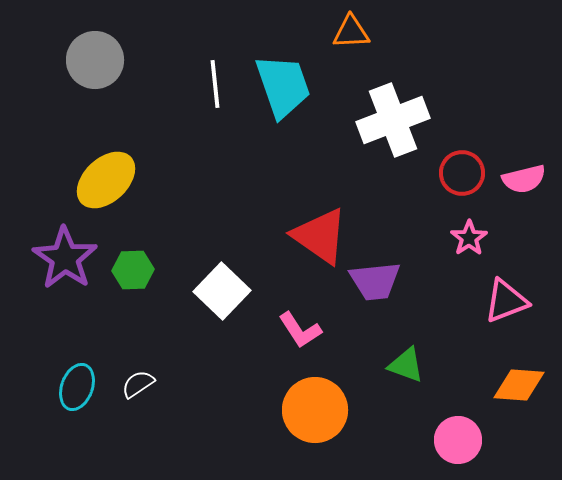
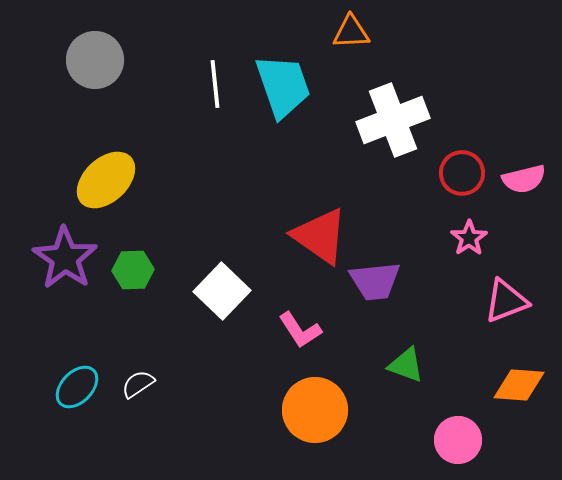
cyan ellipse: rotated 24 degrees clockwise
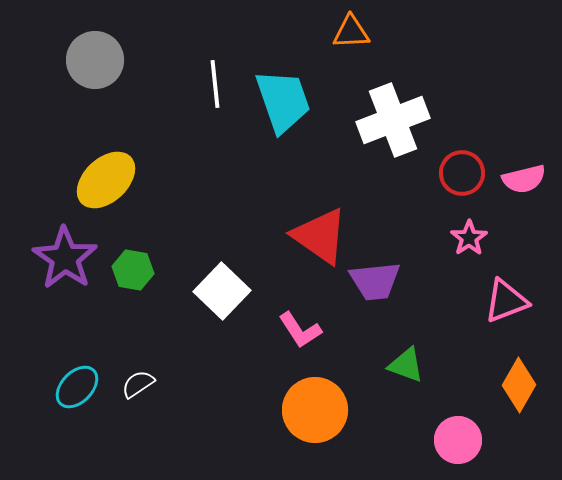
cyan trapezoid: moved 15 px down
green hexagon: rotated 12 degrees clockwise
orange diamond: rotated 64 degrees counterclockwise
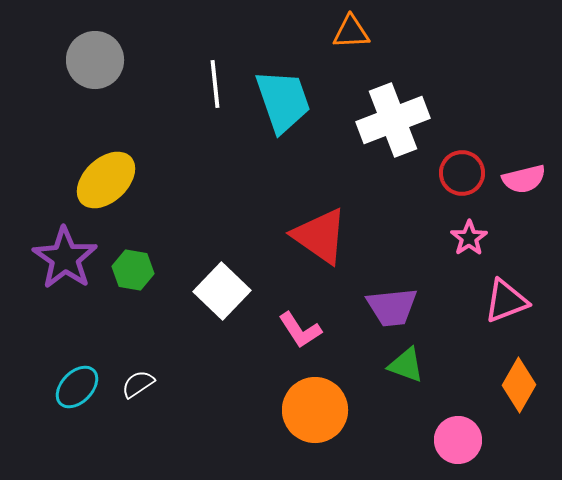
purple trapezoid: moved 17 px right, 26 px down
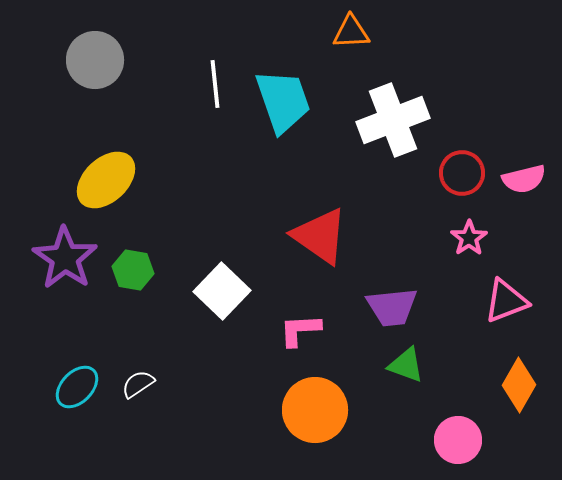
pink L-shape: rotated 120 degrees clockwise
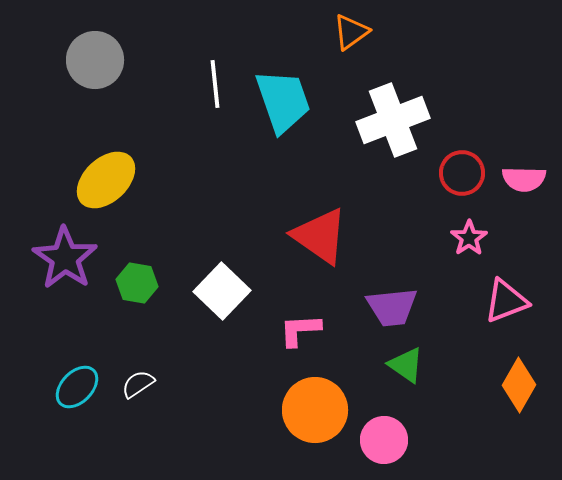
orange triangle: rotated 33 degrees counterclockwise
pink semicircle: rotated 15 degrees clockwise
green hexagon: moved 4 px right, 13 px down
green triangle: rotated 15 degrees clockwise
pink circle: moved 74 px left
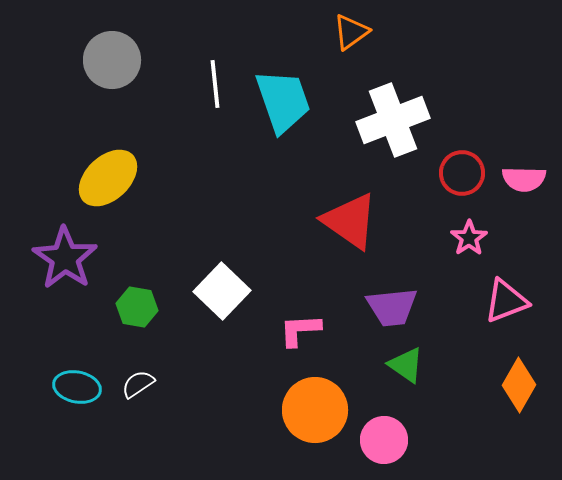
gray circle: moved 17 px right
yellow ellipse: moved 2 px right, 2 px up
red triangle: moved 30 px right, 15 px up
green hexagon: moved 24 px down
cyan ellipse: rotated 57 degrees clockwise
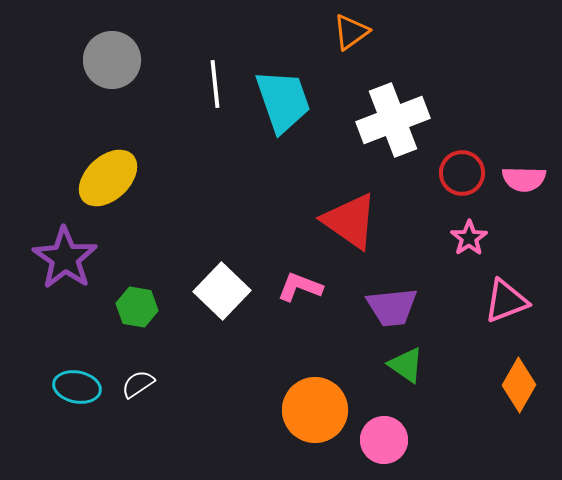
pink L-shape: moved 43 px up; rotated 24 degrees clockwise
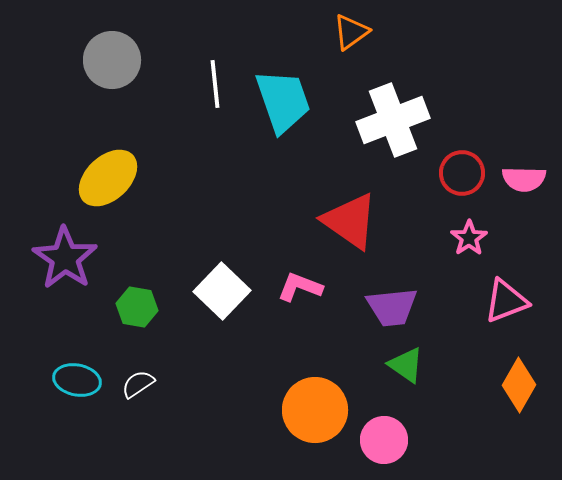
cyan ellipse: moved 7 px up
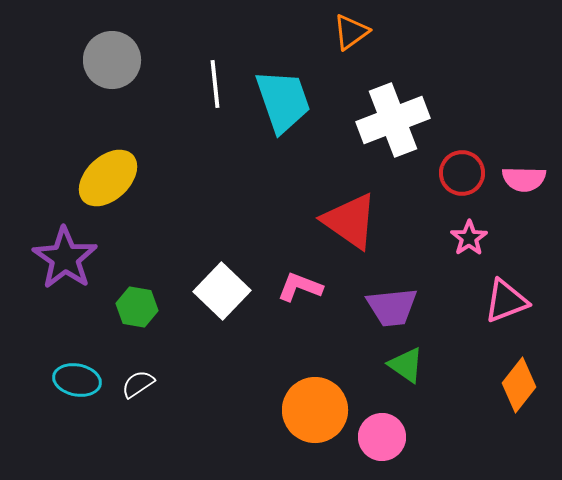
orange diamond: rotated 8 degrees clockwise
pink circle: moved 2 px left, 3 px up
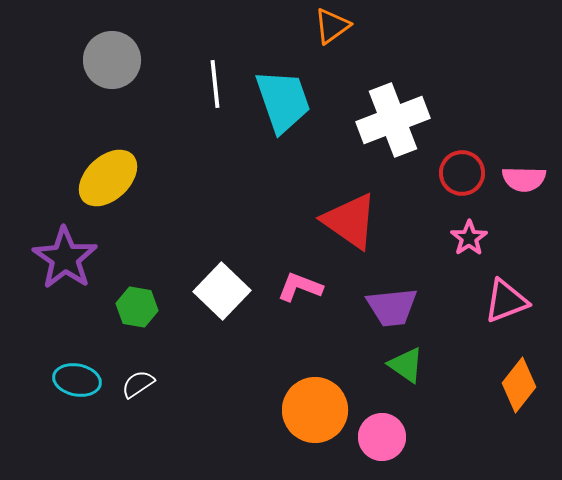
orange triangle: moved 19 px left, 6 px up
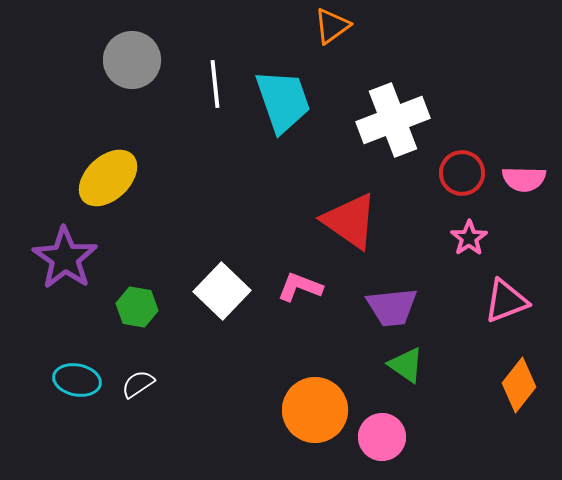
gray circle: moved 20 px right
